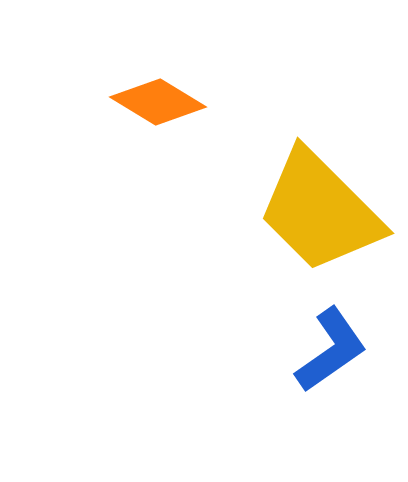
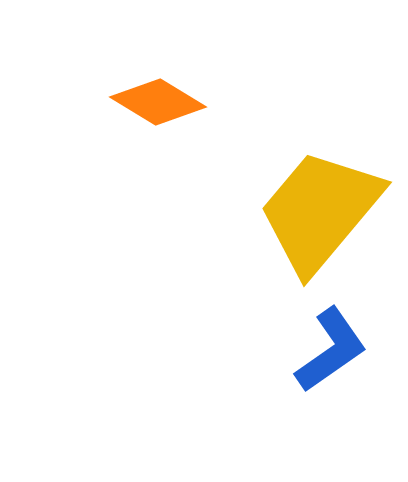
yellow trapezoid: rotated 85 degrees clockwise
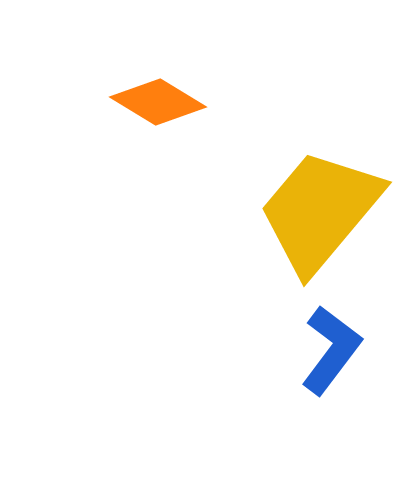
blue L-shape: rotated 18 degrees counterclockwise
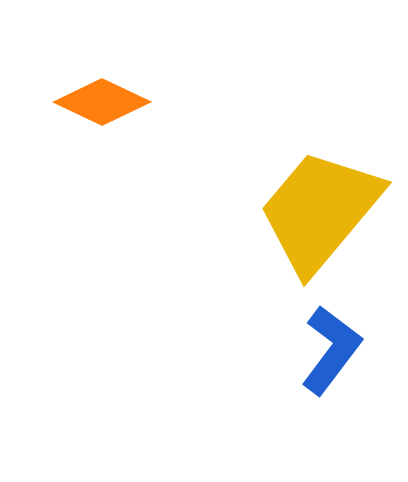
orange diamond: moved 56 px left; rotated 6 degrees counterclockwise
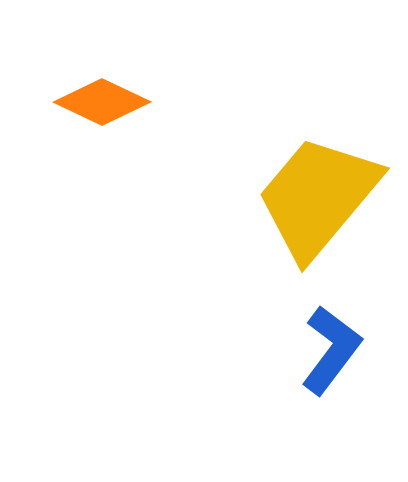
yellow trapezoid: moved 2 px left, 14 px up
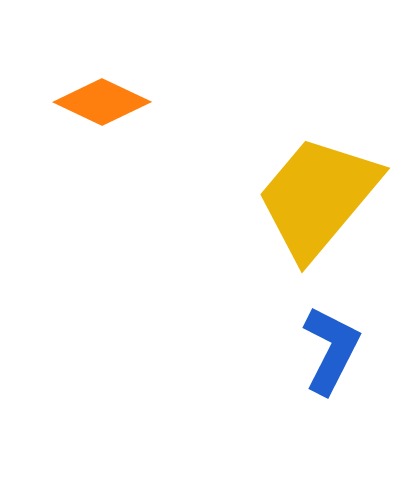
blue L-shape: rotated 10 degrees counterclockwise
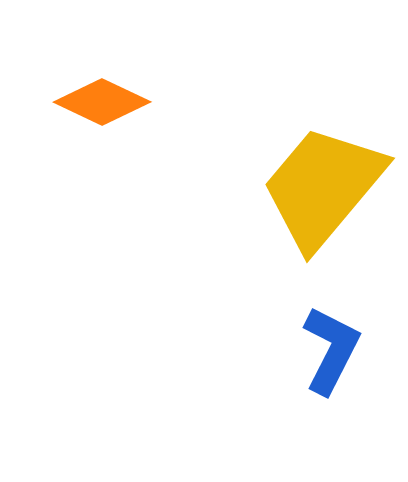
yellow trapezoid: moved 5 px right, 10 px up
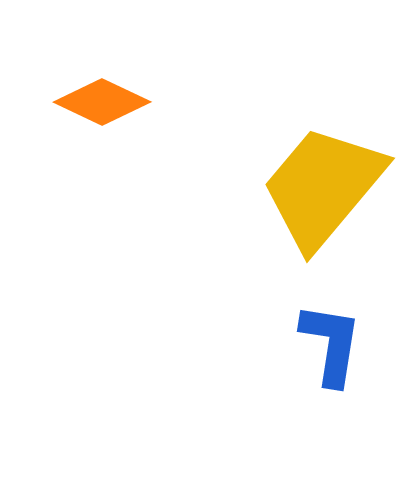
blue L-shape: moved 6 px up; rotated 18 degrees counterclockwise
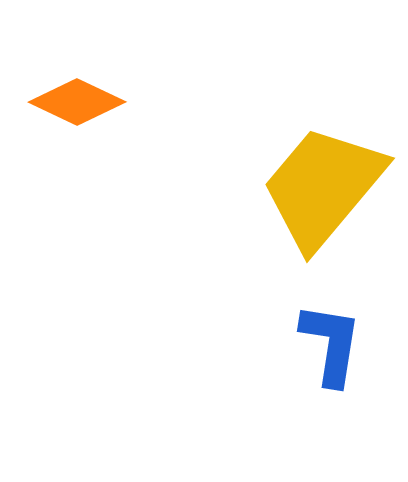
orange diamond: moved 25 px left
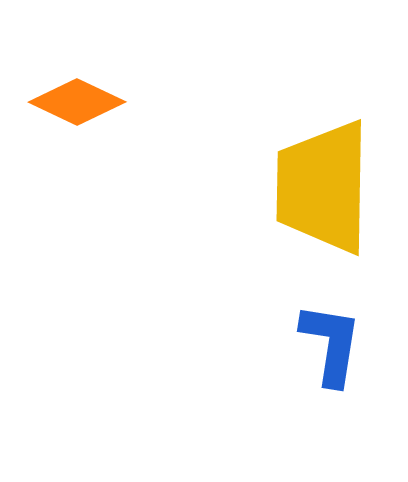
yellow trapezoid: rotated 39 degrees counterclockwise
